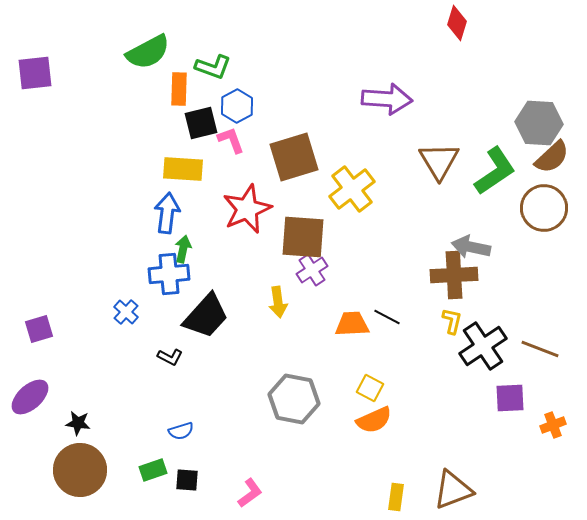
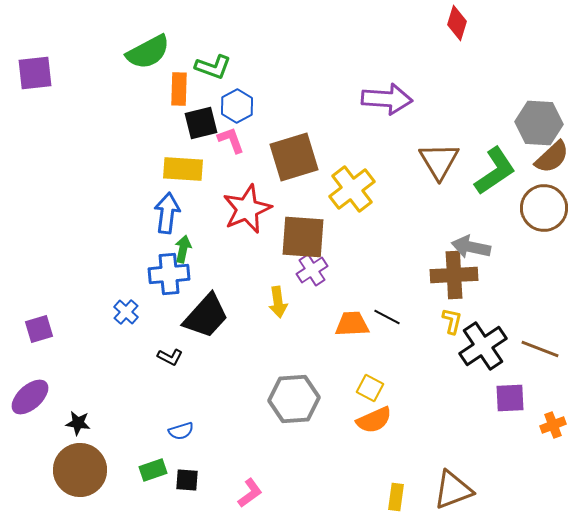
gray hexagon at (294, 399): rotated 15 degrees counterclockwise
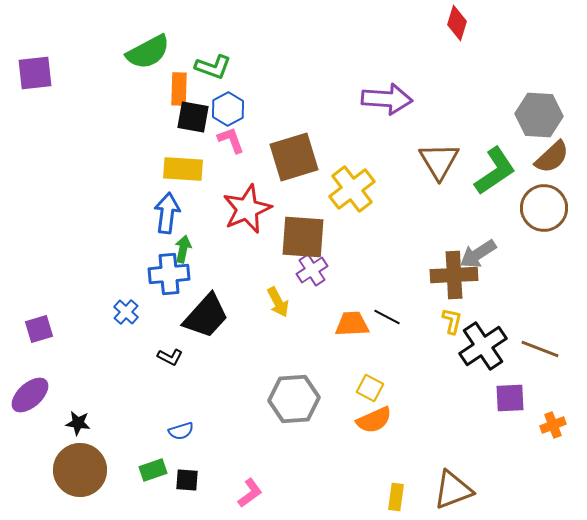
blue hexagon at (237, 106): moved 9 px left, 3 px down
black square at (201, 123): moved 8 px left, 6 px up; rotated 24 degrees clockwise
gray hexagon at (539, 123): moved 8 px up
gray arrow at (471, 247): moved 7 px right, 7 px down; rotated 45 degrees counterclockwise
yellow arrow at (278, 302): rotated 20 degrees counterclockwise
purple ellipse at (30, 397): moved 2 px up
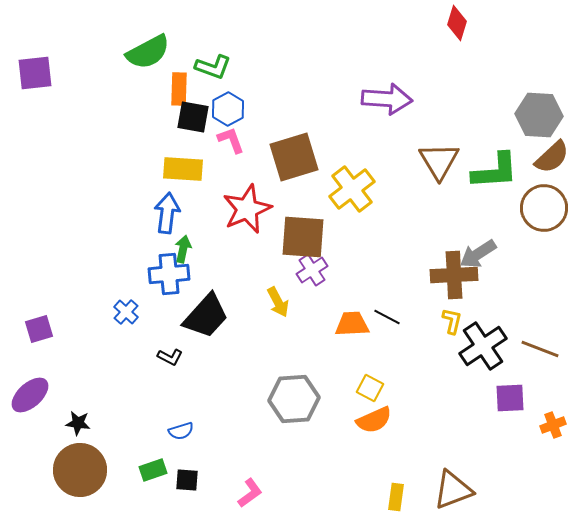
green L-shape at (495, 171): rotated 30 degrees clockwise
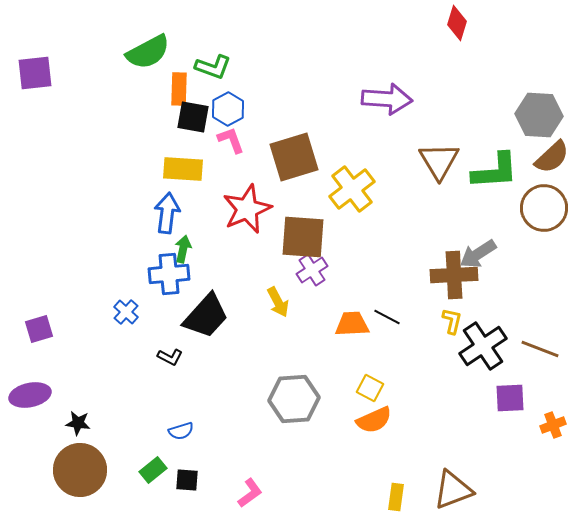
purple ellipse at (30, 395): rotated 30 degrees clockwise
green rectangle at (153, 470): rotated 20 degrees counterclockwise
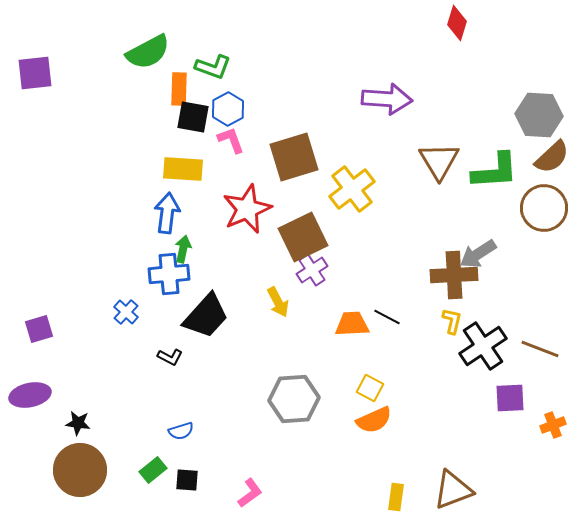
brown square at (303, 237): rotated 30 degrees counterclockwise
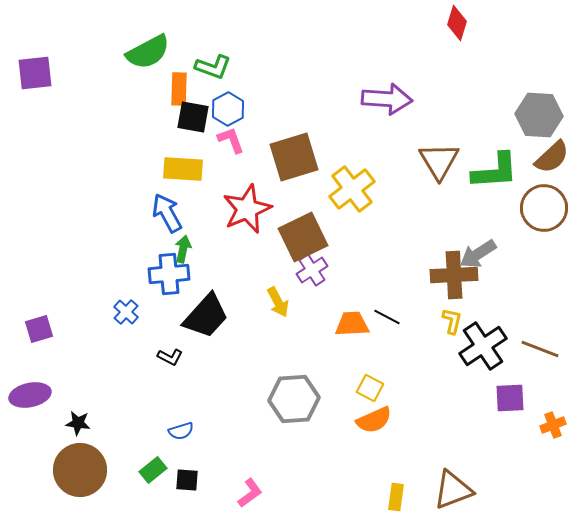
blue arrow at (167, 213): rotated 36 degrees counterclockwise
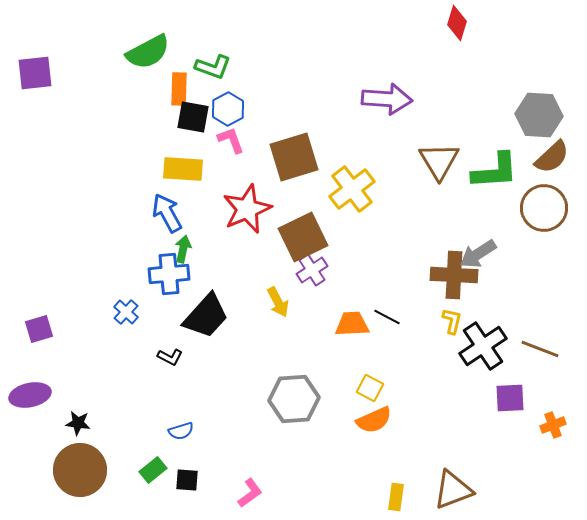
brown cross at (454, 275): rotated 6 degrees clockwise
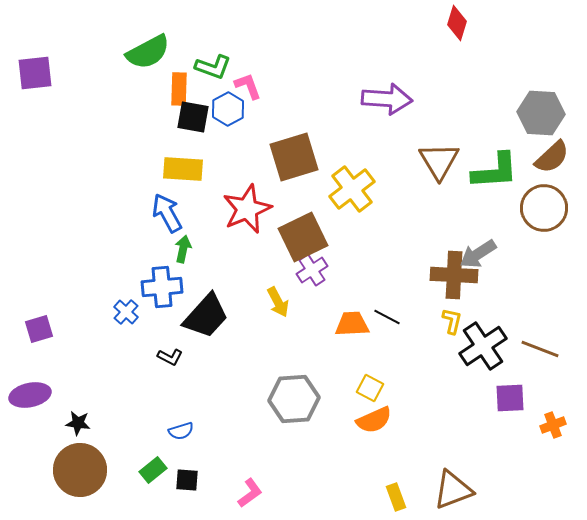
gray hexagon at (539, 115): moved 2 px right, 2 px up
pink L-shape at (231, 140): moved 17 px right, 54 px up
blue cross at (169, 274): moved 7 px left, 13 px down
yellow rectangle at (396, 497): rotated 28 degrees counterclockwise
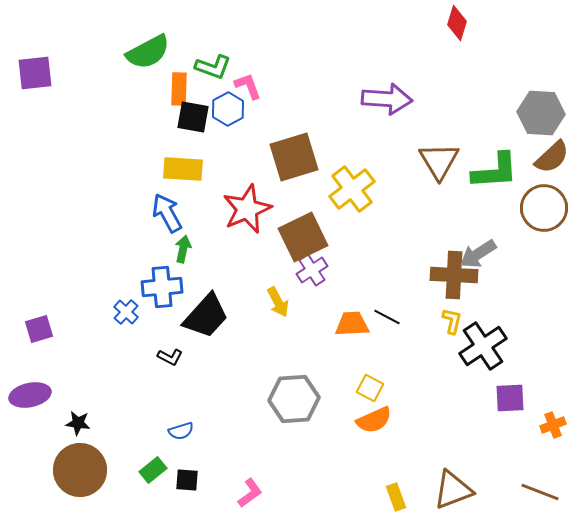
brown line at (540, 349): moved 143 px down
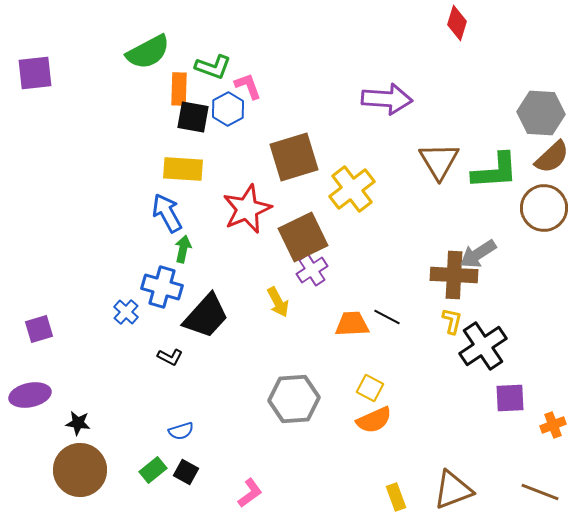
blue cross at (162, 287): rotated 21 degrees clockwise
black square at (187, 480): moved 1 px left, 8 px up; rotated 25 degrees clockwise
